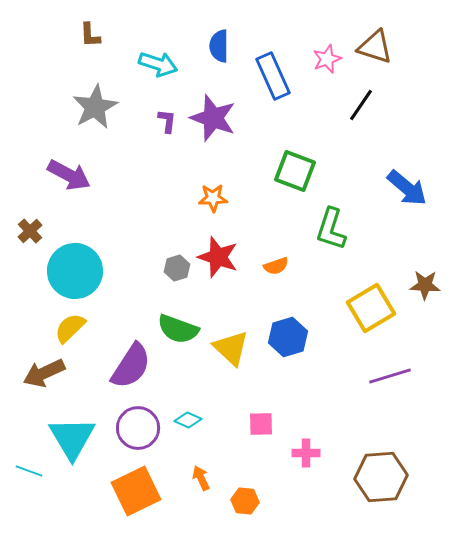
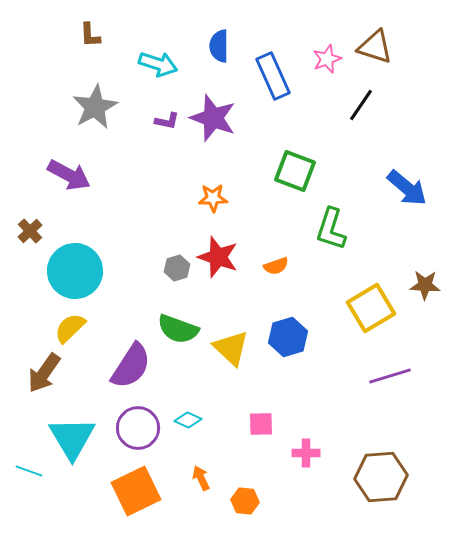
purple L-shape: rotated 95 degrees clockwise
brown arrow: rotated 30 degrees counterclockwise
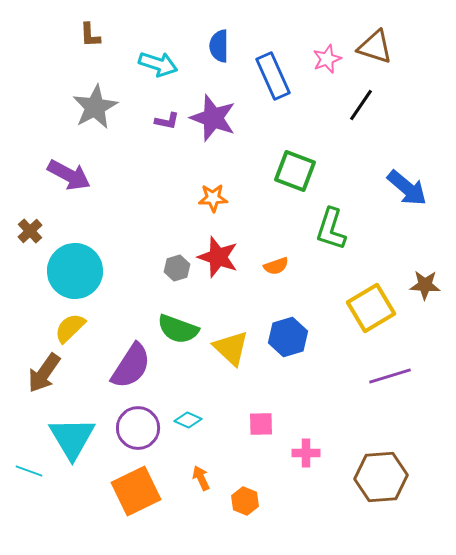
orange hexagon: rotated 16 degrees clockwise
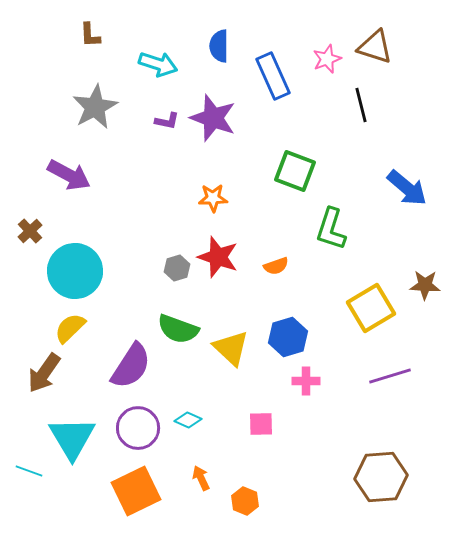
black line: rotated 48 degrees counterclockwise
pink cross: moved 72 px up
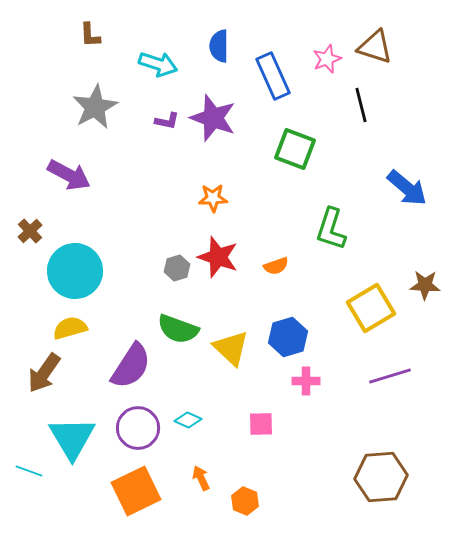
green square: moved 22 px up
yellow semicircle: rotated 28 degrees clockwise
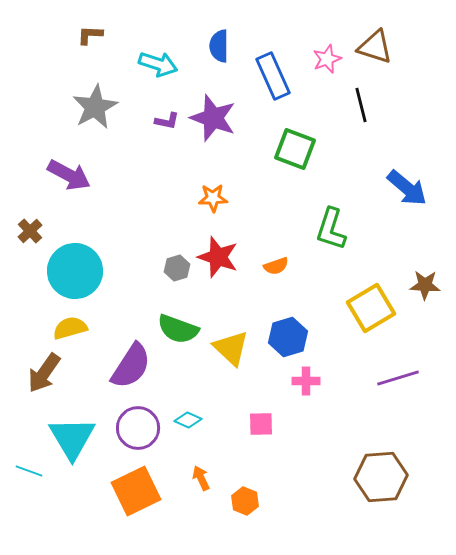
brown L-shape: rotated 96 degrees clockwise
purple line: moved 8 px right, 2 px down
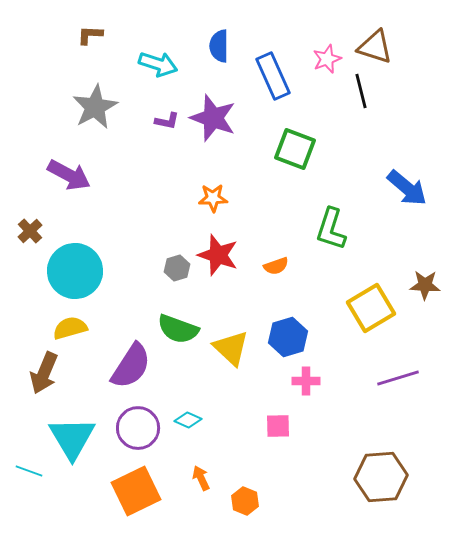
black line: moved 14 px up
red star: moved 2 px up
brown arrow: rotated 12 degrees counterclockwise
pink square: moved 17 px right, 2 px down
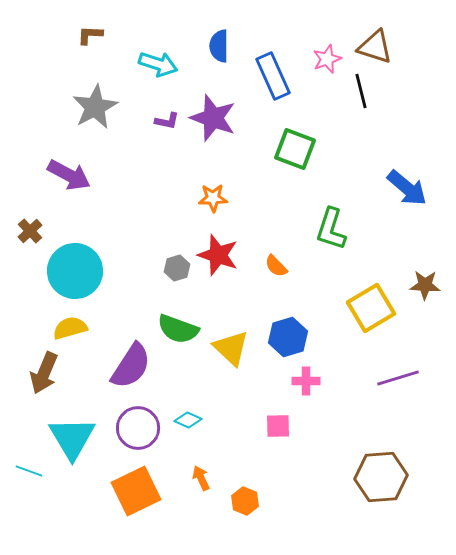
orange semicircle: rotated 65 degrees clockwise
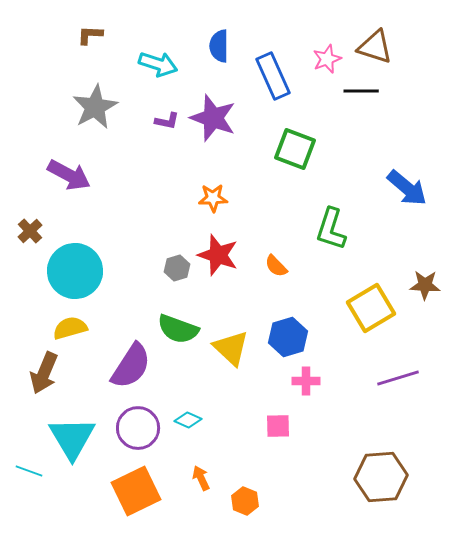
black line: rotated 76 degrees counterclockwise
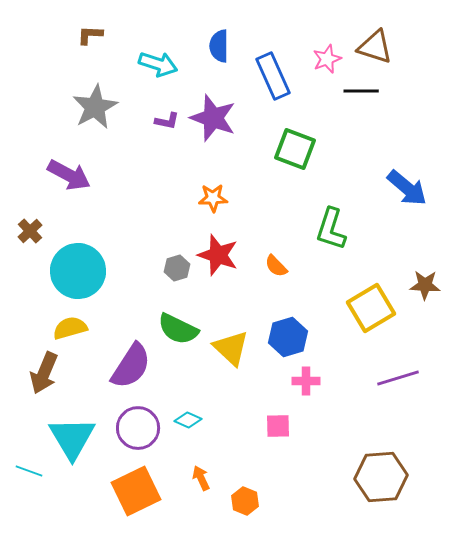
cyan circle: moved 3 px right
green semicircle: rotated 6 degrees clockwise
